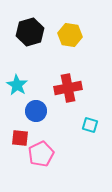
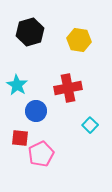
yellow hexagon: moved 9 px right, 5 px down
cyan square: rotated 28 degrees clockwise
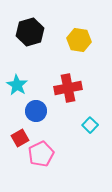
red square: rotated 36 degrees counterclockwise
